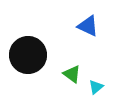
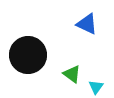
blue triangle: moved 1 px left, 2 px up
cyan triangle: rotated 14 degrees counterclockwise
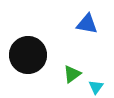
blue triangle: rotated 15 degrees counterclockwise
green triangle: rotated 48 degrees clockwise
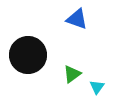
blue triangle: moved 10 px left, 5 px up; rotated 10 degrees clockwise
cyan triangle: moved 1 px right
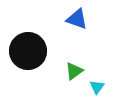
black circle: moved 4 px up
green triangle: moved 2 px right, 3 px up
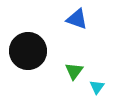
green triangle: rotated 18 degrees counterclockwise
